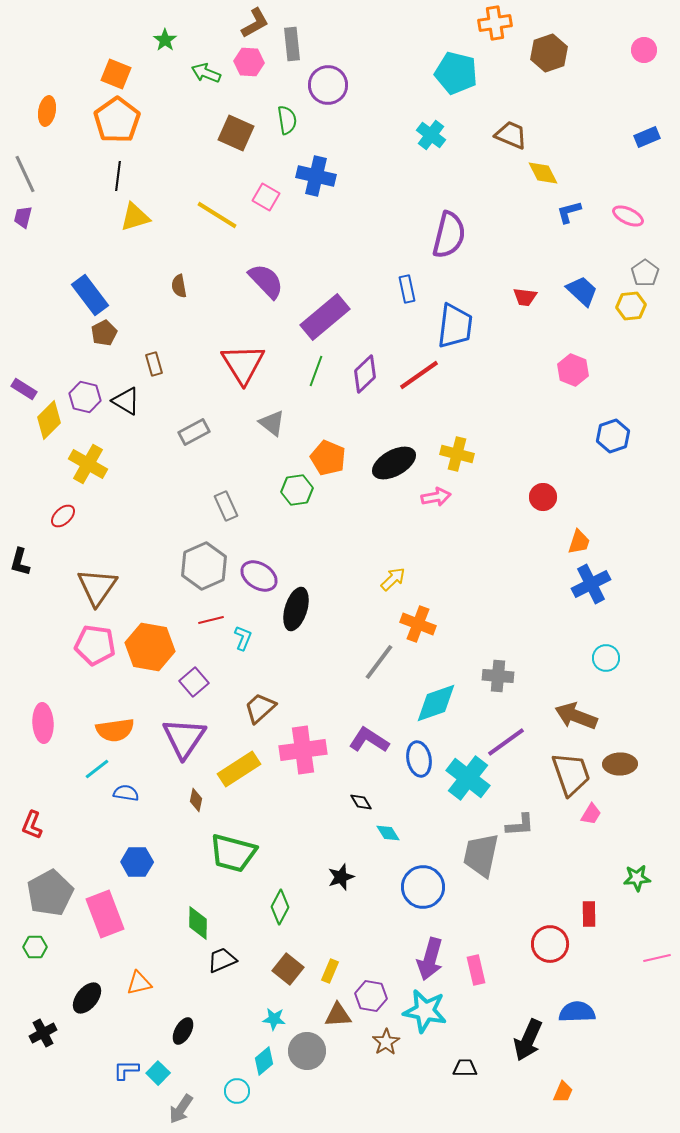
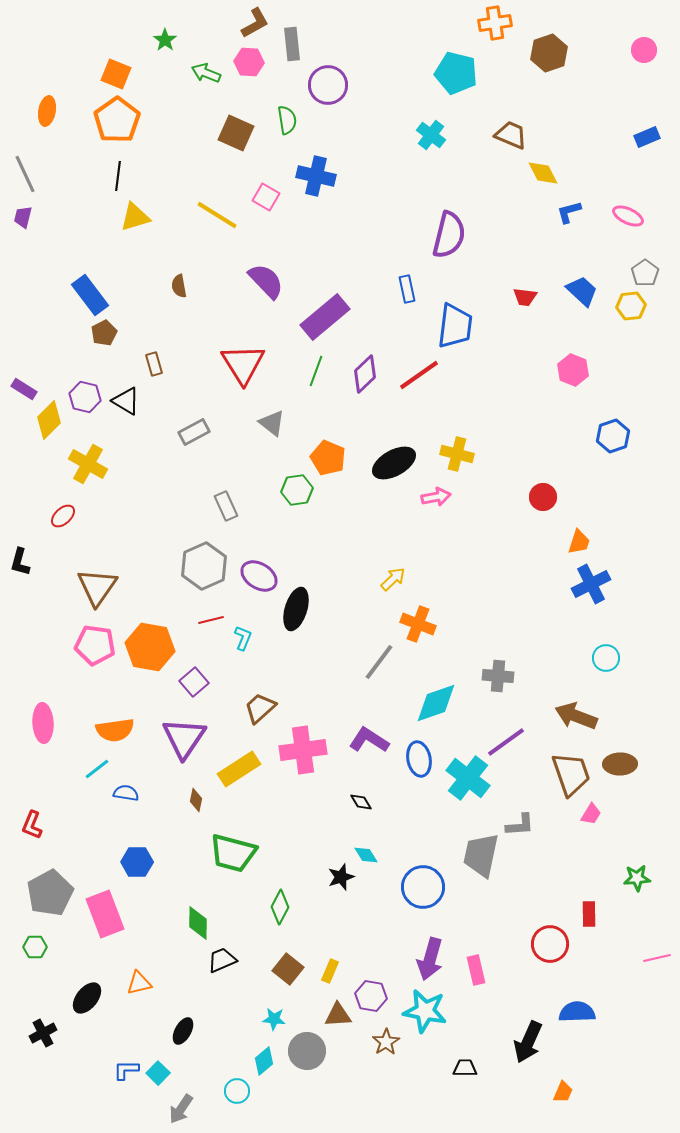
cyan diamond at (388, 833): moved 22 px left, 22 px down
black arrow at (528, 1040): moved 2 px down
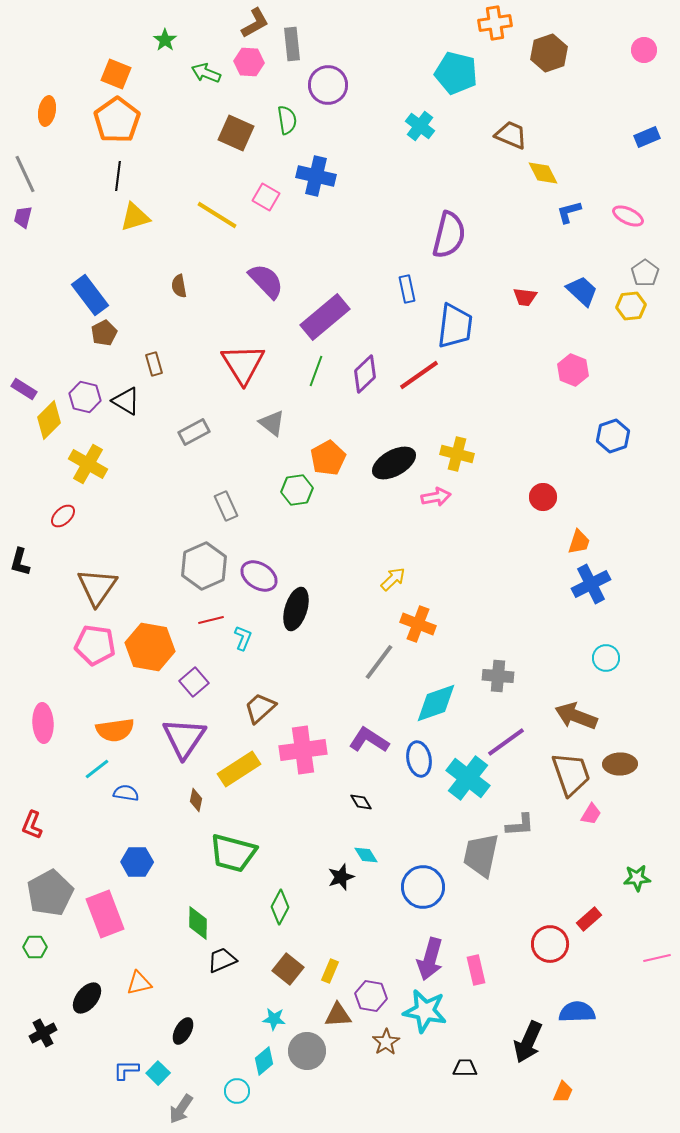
cyan cross at (431, 135): moved 11 px left, 9 px up
orange pentagon at (328, 458): rotated 20 degrees clockwise
red rectangle at (589, 914): moved 5 px down; rotated 50 degrees clockwise
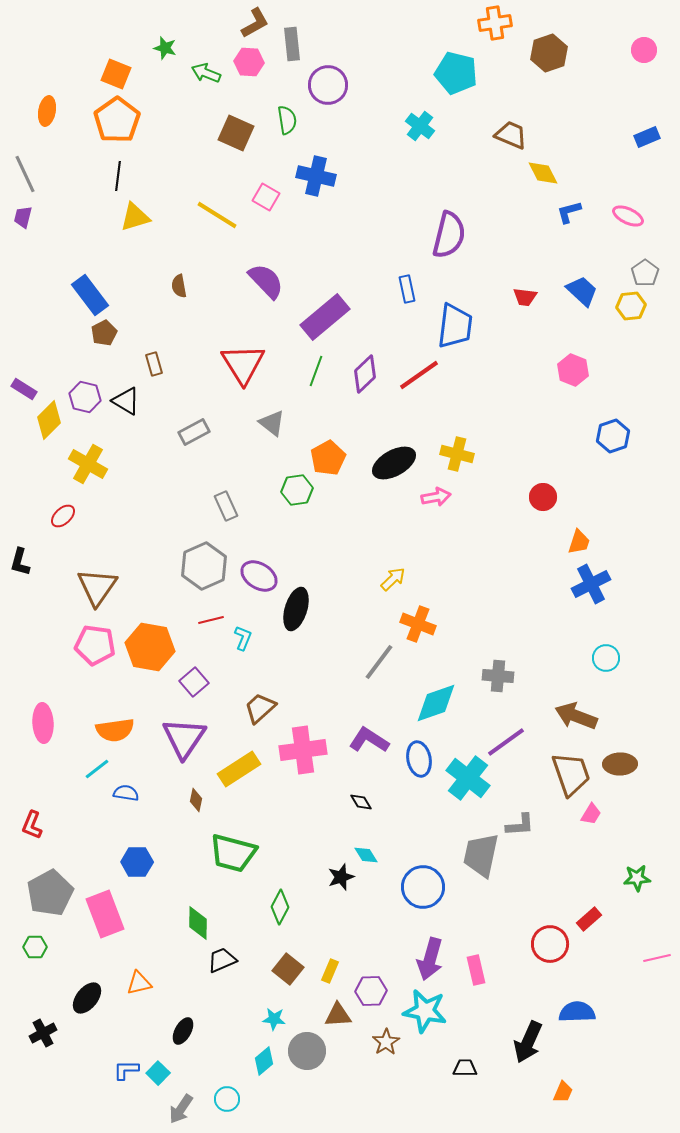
green star at (165, 40): moved 8 px down; rotated 20 degrees counterclockwise
purple hexagon at (371, 996): moved 5 px up; rotated 12 degrees counterclockwise
cyan circle at (237, 1091): moved 10 px left, 8 px down
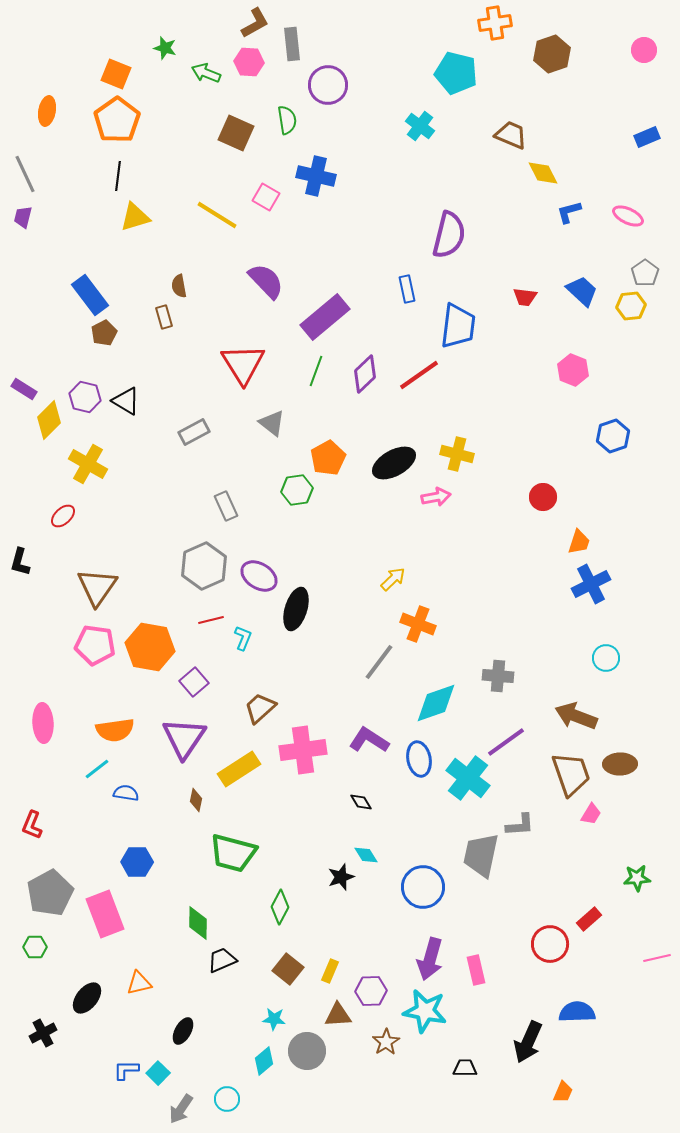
brown hexagon at (549, 53): moved 3 px right, 1 px down
blue trapezoid at (455, 326): moved 3 px right
brown rectangle at (154, 364): moved 10 px right, 47 px up
